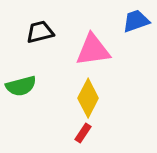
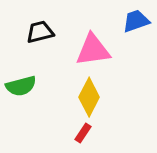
yellow diamond: moved 1 px right, 1 px up
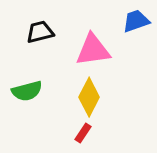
green semicircle: moved 6 px right, 5 px down
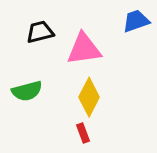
pink triangle: moved 9 px left, 1 px up
red rectangle: rotated 54 degrees counterclockwise
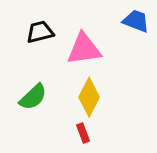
blue trapezoid: rotated 40 degrees clockwise
green semicircle: moved 6 px right, 6 px down; rotated 28 degrees counterclockwise
